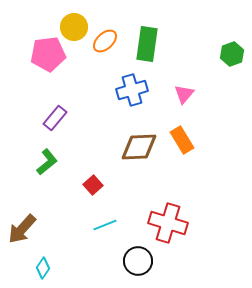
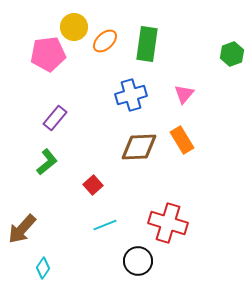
blue cross: moved 1 px left, 5 px down
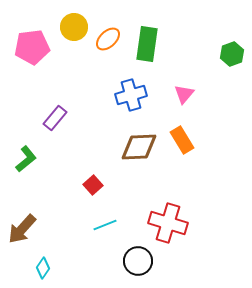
orange ellipse: moved 3 px right, 2 px up
pink pentagon: moved 16 px left, 7 px up
green L-shape: moved 21 px left, 3 px up
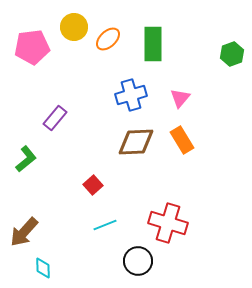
green rectangle: moved 6 px right; rotated 8 degrees counterclockwise
pink triangle: moved 4 px left, 4 px down
brown diamond: moved 3 px left, 5 px up
brown arrow: moved 2 px right, 3 px down
cyan diamond: rotated 35 degrees counterclockwise
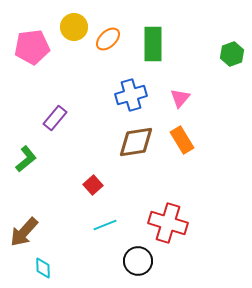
brown diamond: rotated 6 degrees counterclockwise
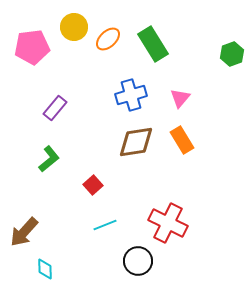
green rectangle: rotated 32 degrees counterclockwise
purple rectangle: moved 10 px up
green L-shape: moved 23 px right
red cross: rotated 9 degrees clockwise
cyan diamond: moved 2 px right, 1 px down
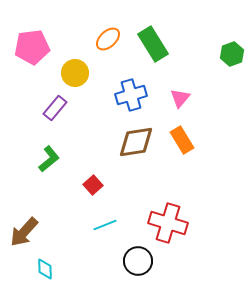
yellow circle: moved 1 px right, 46 px down
red cross: rotated 9 degrees counterclockwise
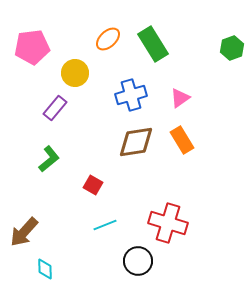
green hexagon: moved 6 px up
pink triangle: rotated 15 degrees clockwise
red square: rotated 18 degrees counterclockwise
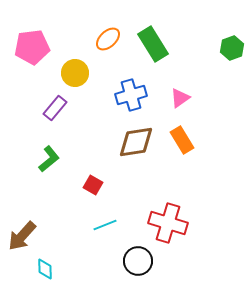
brown arrow: moved 2 px left, 4 px down
